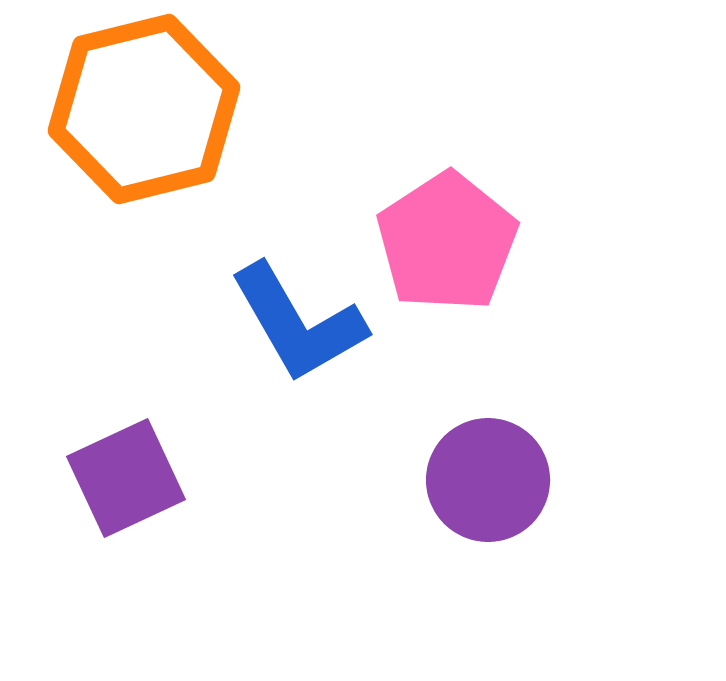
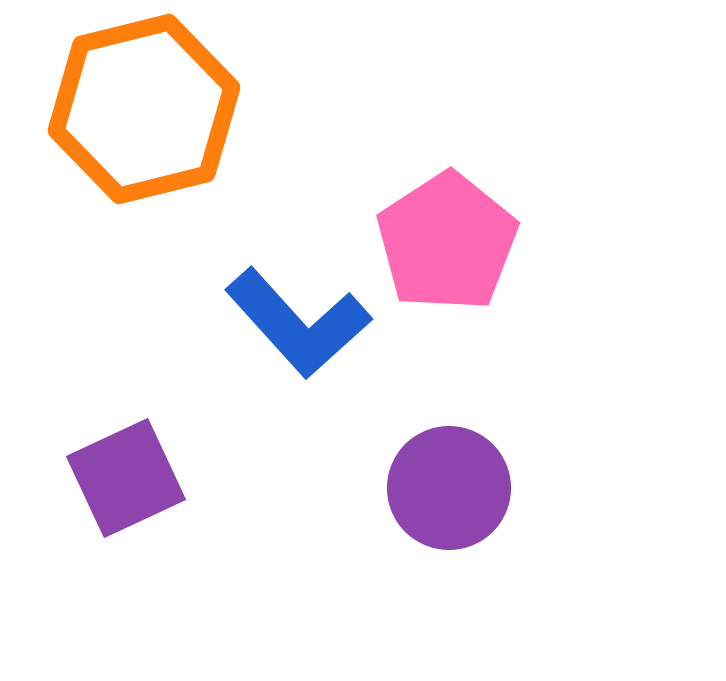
blue L-shape: rotated 12 degrees counterclockwise
purple circle: moved 39 px left, 8 px down
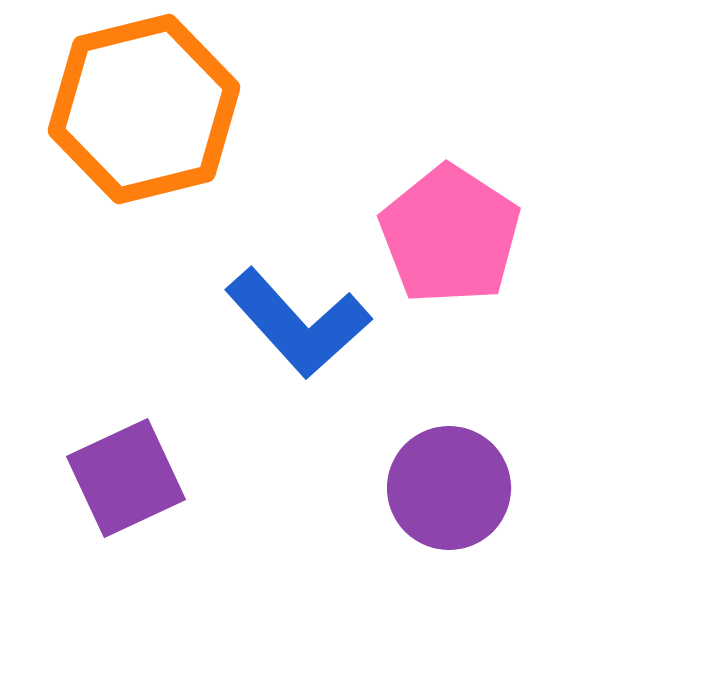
pink pentagon: moved 3 px right, 7 px up; rotated 6 degrees counterclockwise
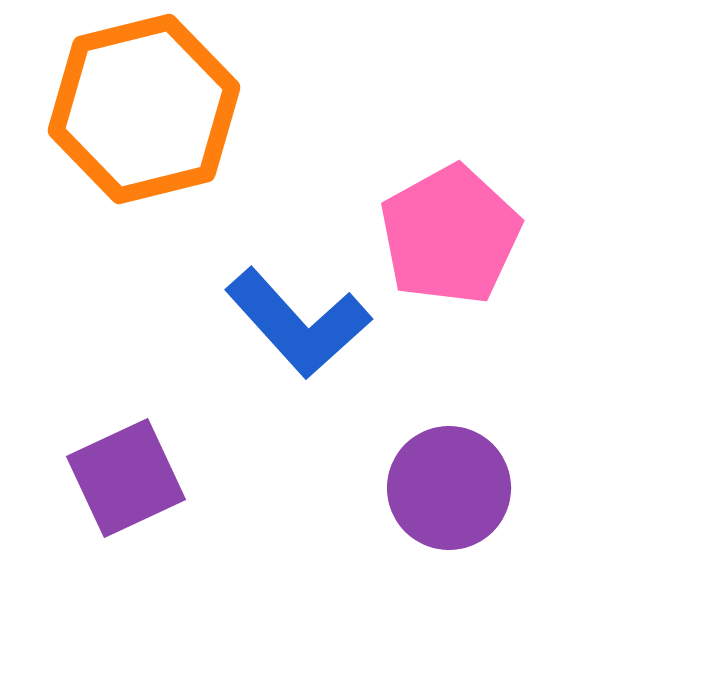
pink pentagon: rotated 10 degrees clockwise
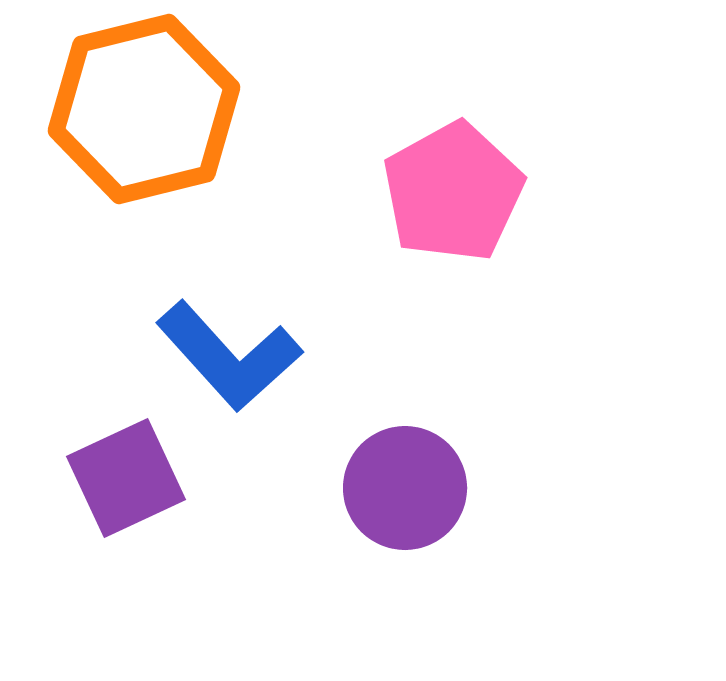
pink pentagon: moved 3 px right, 43 px up
blue L-shape: moved 69 px left, 33 px down
purple circle: moved 44 px left
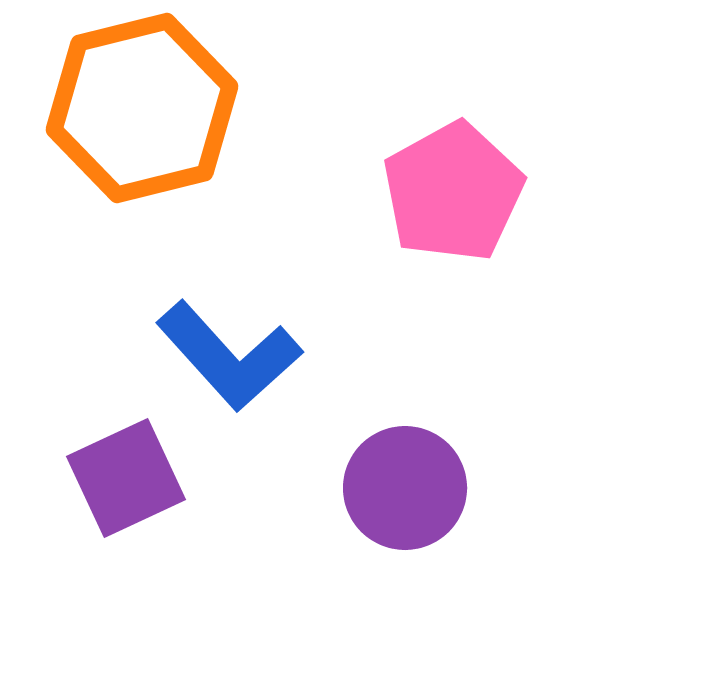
orange hexagon: moved 2 px left, 1 px up
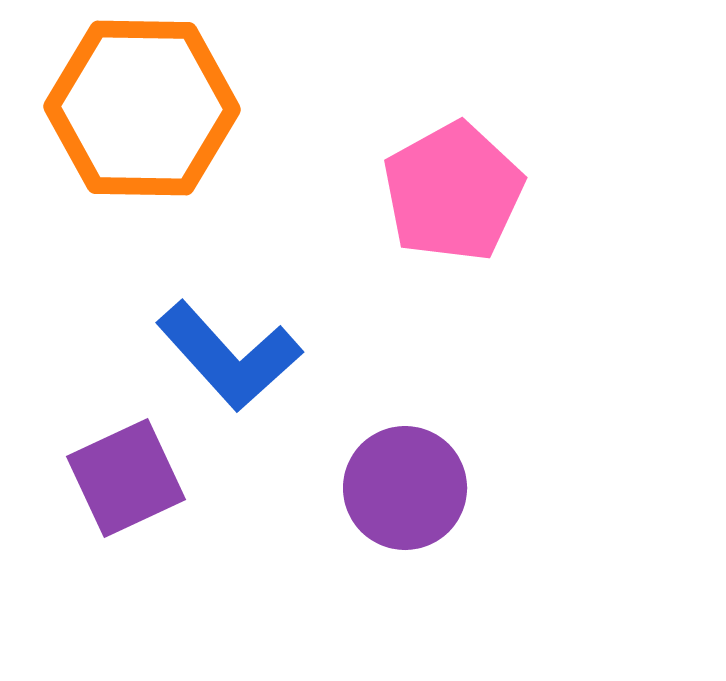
orange hexagon: rotated 15 degrees clockwise
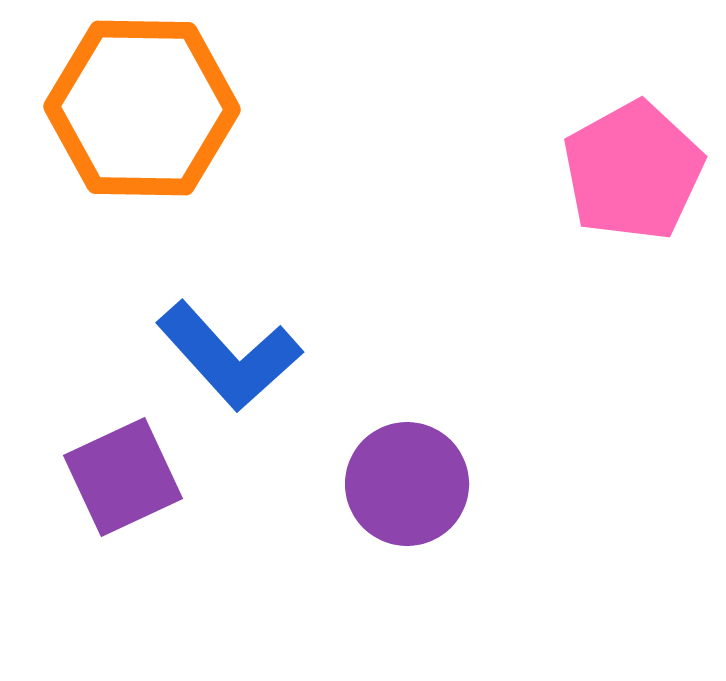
pink pentagon: moved 180 px right, 21 px up
purple square: moved 3 px left, 1 px up
purple circle: moved 2 px right, 4 px up
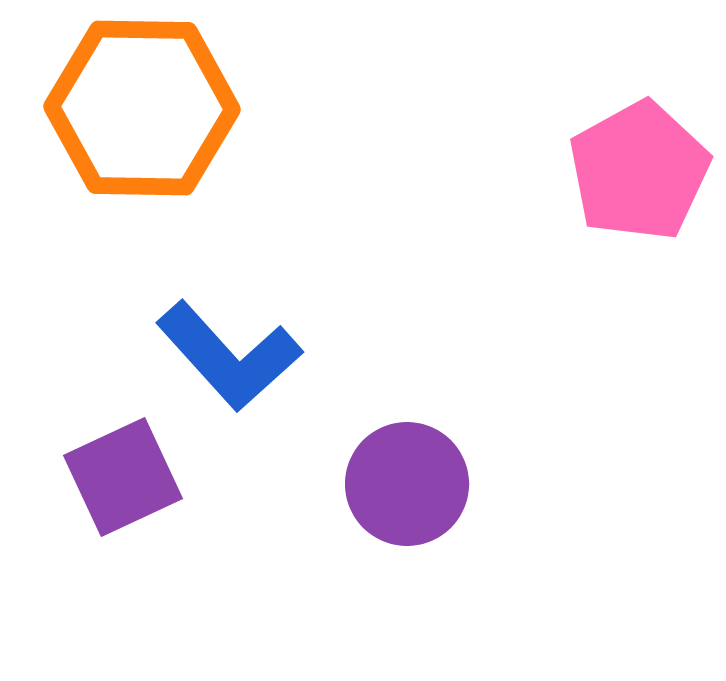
pink pentagon: moved 6 px right
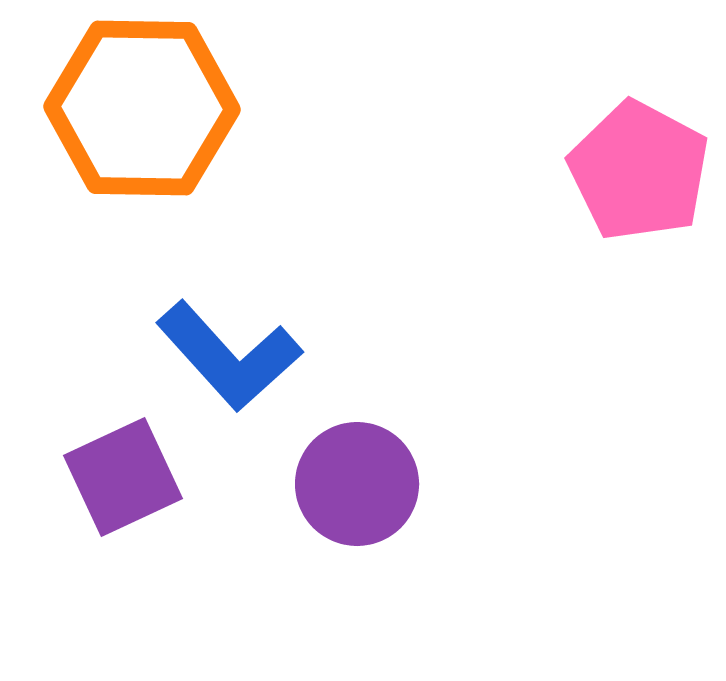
pink pentagon: rotated 15 degrees counterclockwise
purple circle: moved 50 px left
